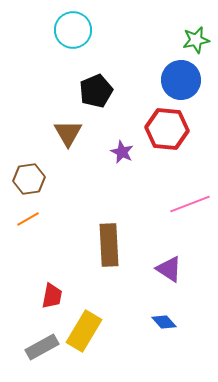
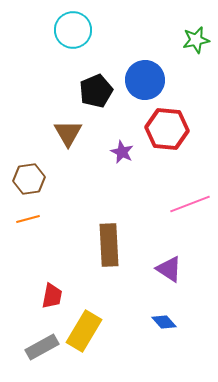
blue circle: moved 36 px left
orange line: rotated 15 degrees clockwise
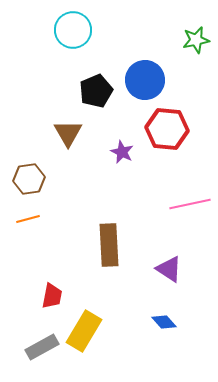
pink line: rotated 9 degrees clockwise
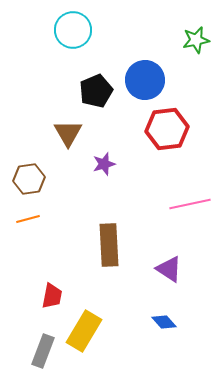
red hexagon: rotated 12 degrees counterclockwise
purple star: moved 18 px left, 12 px down; rotated 30 degrees clockwise
gray rectangle: moved 1 px right, 4 px down; rotated 40 degrees counterclockwise
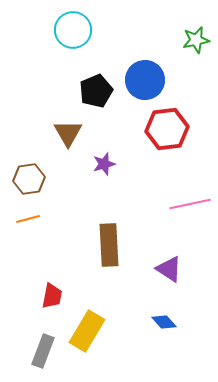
yellow rectangle: moved 3 px right
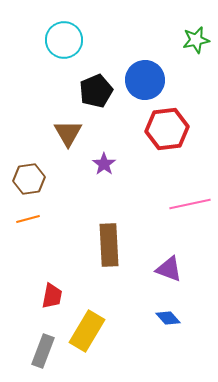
cyan circle: moved 9 px left, 10 px down
purple star: rotated 20 degrees counterclockwise
purple triangle: rotated 12 degrees counterclockwise
blue diamond: moved 4 px right, 4 px up
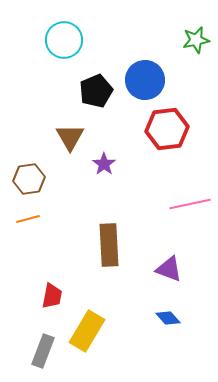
brown triangle: moved 2 px right, 4 px down
